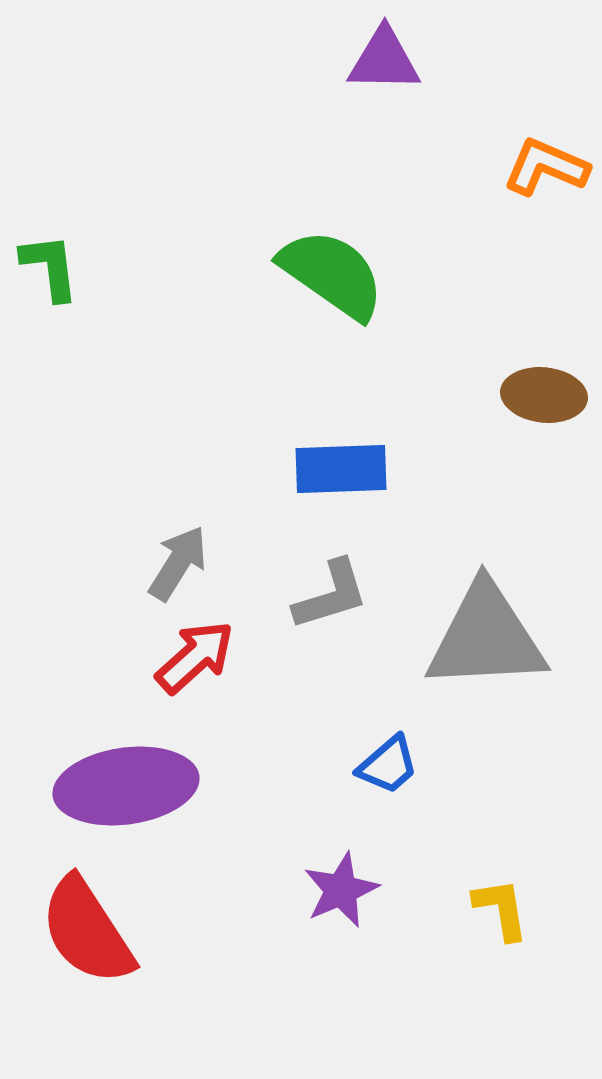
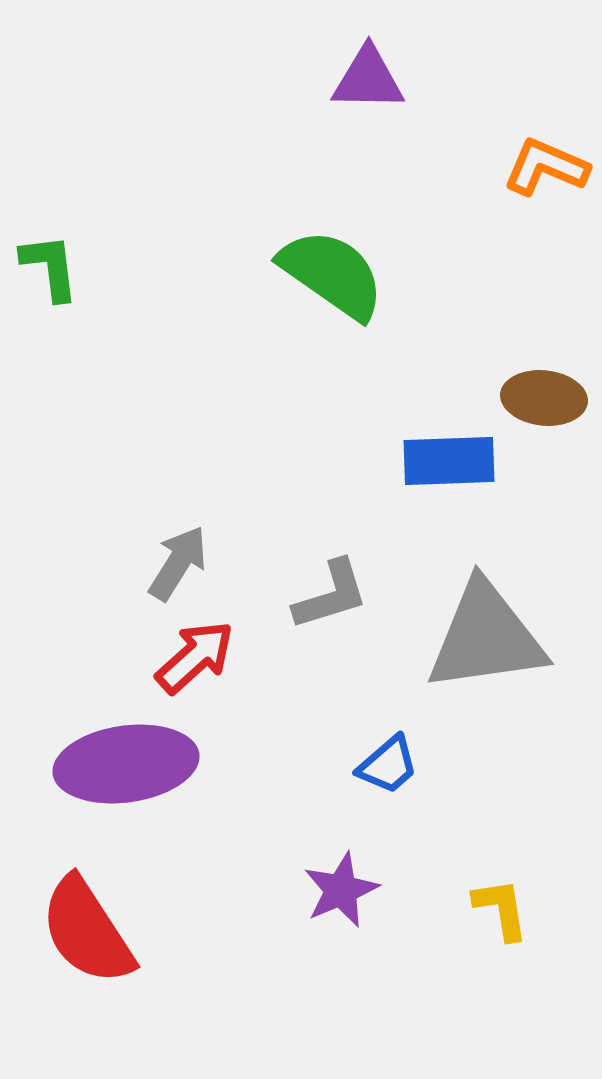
purple triangle: moved 16 px left, 19 px down
brown ellipse: moved 3 px down
blue rectangle: moved 108 px right, 8 px up
gray triangle: rotated 5 degrees counterclockwise
purple ellipse: moved 22 px up
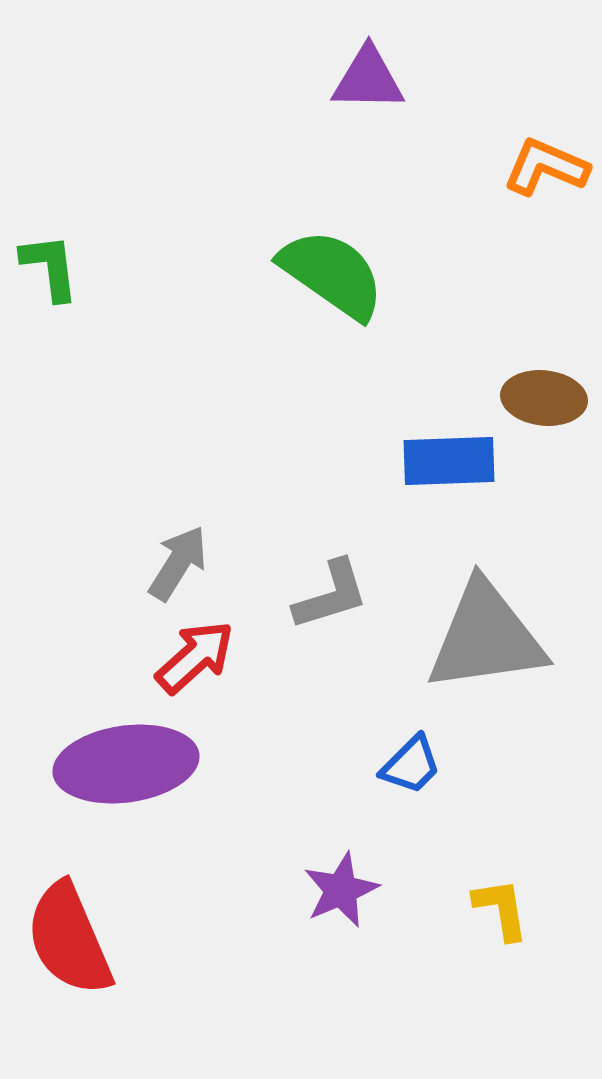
blue trapezoid: moved 23 px right; rotated 4 degrees counterclockwise
red semicircle: moved 18 px left, 8 px down; rotated 10 degrees clockwise
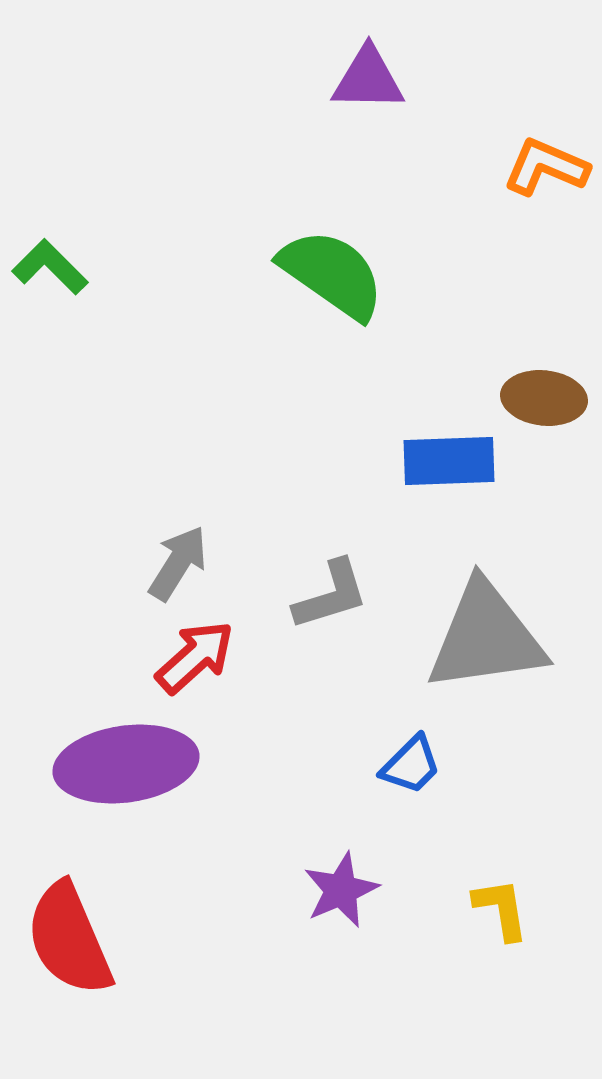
green L-shape: rotated 38 degrees counterclockwise
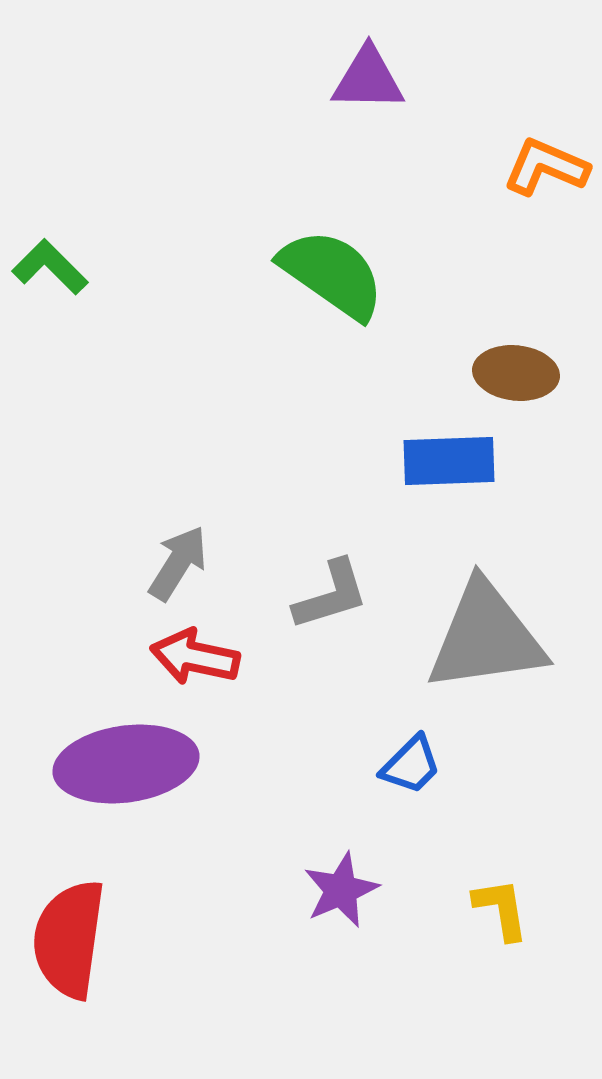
brown ellipse: moved 28 px left, 25 px up
red arrow: rotated 126 degrees counterclockwise
red semicircle: rotated 31 degrees clockwise
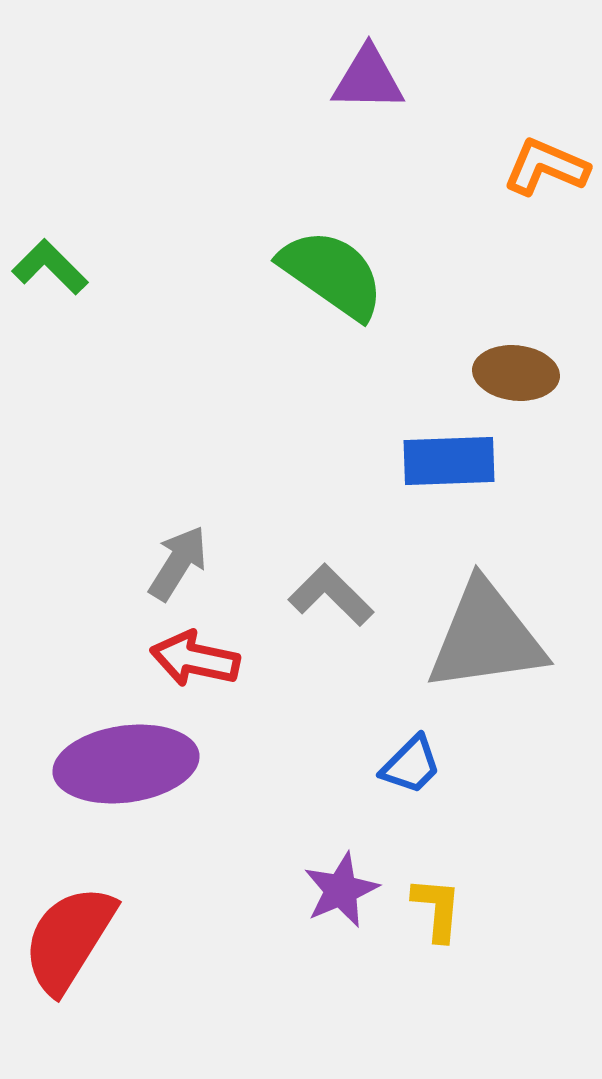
gray L-shape: rotated 118 degrees counterclockwise
red arrow: moved 2 px down
yellow L-shape: moved 64 px left; rotated 14 degrees clockwise
red semicircle: rotated 24 degrees clockwise
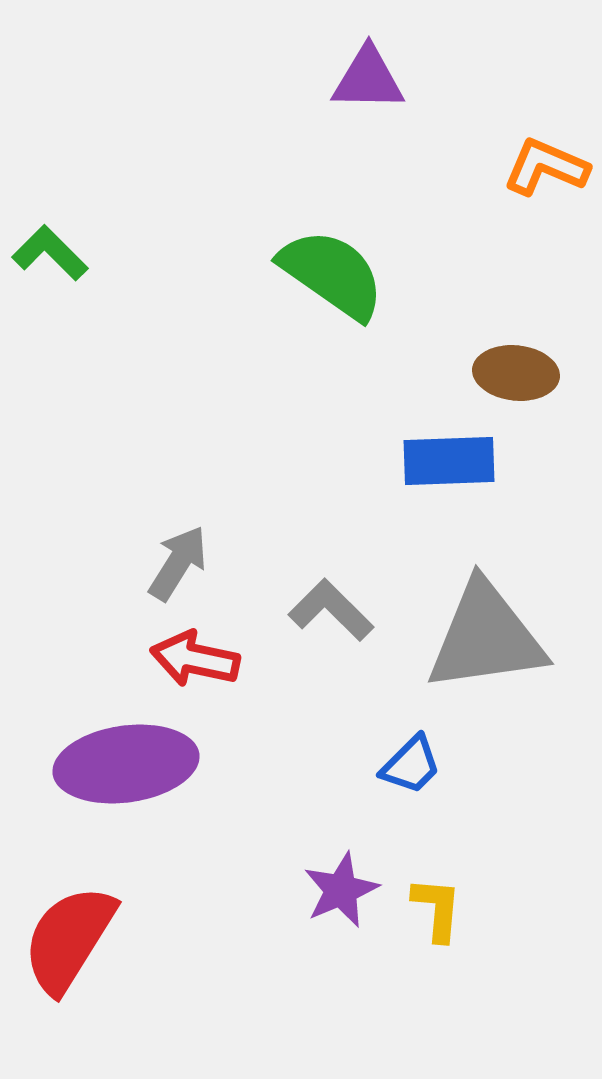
green L-shape: moved 14 px up
gray L-shape: moved 15 px down
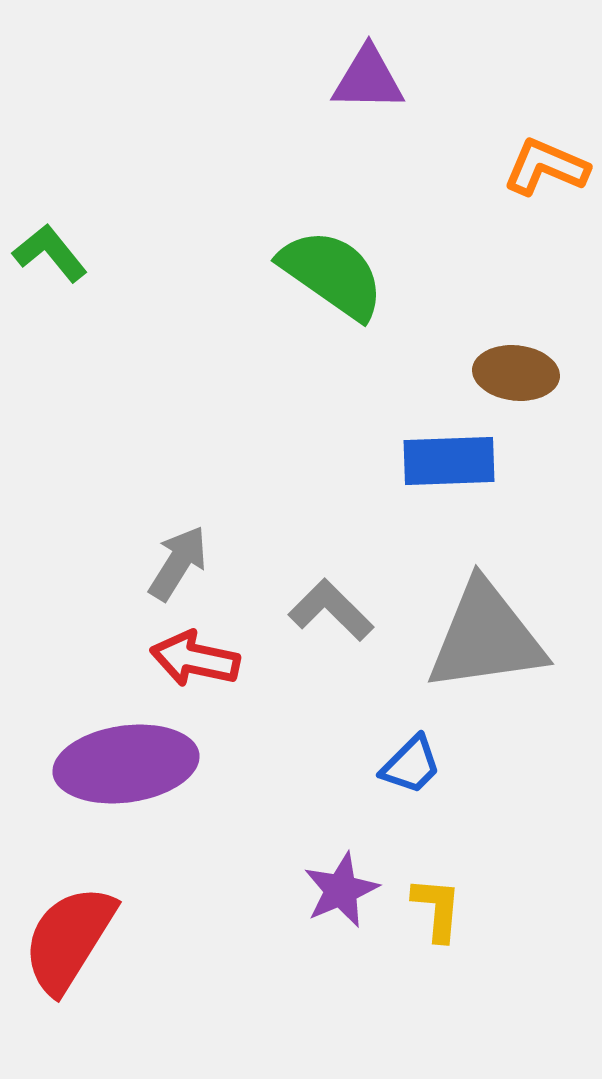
green L-shape: rotated 6 degrees clockwise
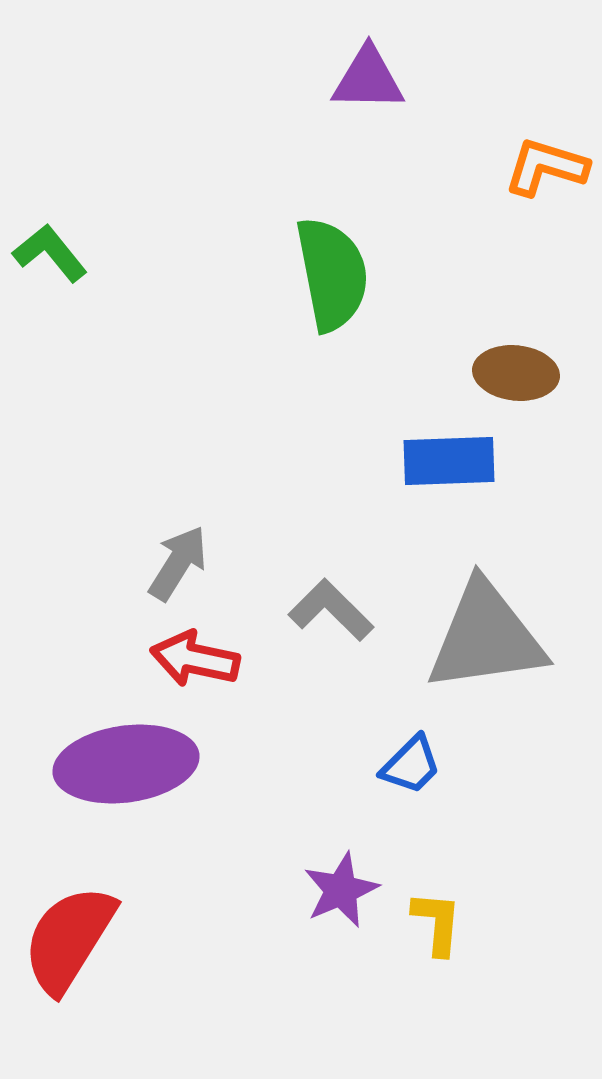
orange L-shape: rotated 6 degrees counterclockwise
green semicircle: rotated 44 degrees clockwise
yellow L-shape: moved 14 px down
